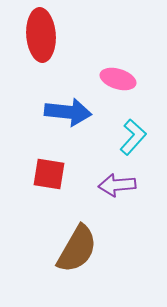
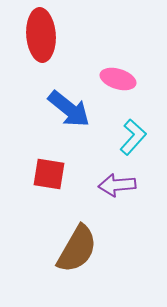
blue arrow: moved 1 px right, 3 px up; rotated 33 degrees clockwise
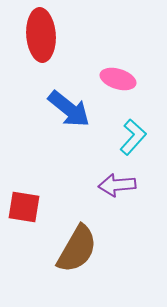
red square: moved 25 px left, 33 px down
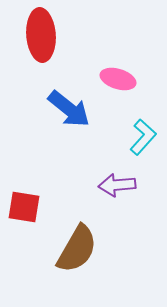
cyan L-shape: moved 10 px right
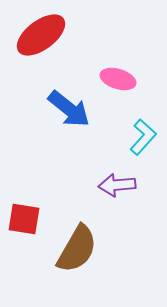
red ellipse: rotated 57 degrees clockwise
red square: moved 12 px down
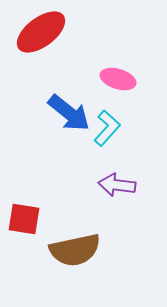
red ellipse: moved 3 px up
blue arrow: moved 4 px down
cyan L-shape: moved 36 px left, 9 px up
purple arrow: rotated 12 degrees clockwise
brown semicircle: moved 2 px left, 1 px down; rotated 48 degrees clockwise
